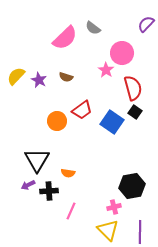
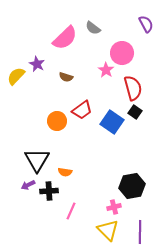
purple semicircle: rotated 108 degrees clockwise
purple star: moved 2 px left, 16 px up
orange semicircle: moved 3 px left, 1 px up
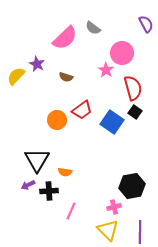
orange circle: moved 1 px up
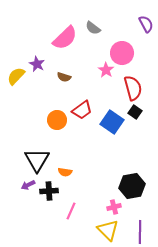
brown semicircle: moved 2 px left
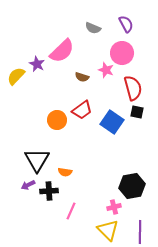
purple semicircle: moved 20 px left
gray semicircle: rotated 14 degrees counterclockwise
pink semicircle: moved 3 px left, 13 px down
pink star: rotated 14 degrees counterclockwise
brown semicircle: moved 18 px right
black square: moved 2 px right; rotated 24 degrees counterclockwise
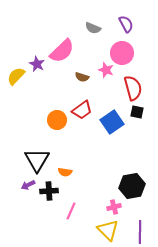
blue square: rotated 20 degrees clockwise
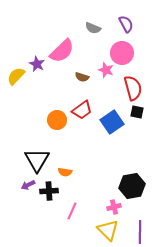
pink line: moved 1 px right
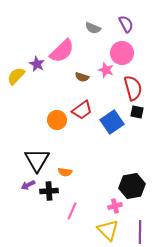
pink cross: moved 1 px right, 1 px up
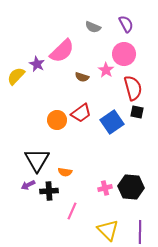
gray semicircle: moved 1 px up
pink circle: moved 2 px right, 1 px down
pink star: rotated 14 degrees clockwise
red trapezoid: moved 1 px left, 3 px down
black hexagon: moved 1 px left, 1 px down; rotated 15 degrees clockwise
pink cross: moved 10 px left, 18 px up
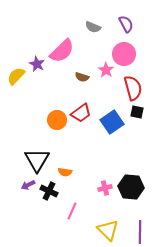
black cross: rotated 30 degrees clockwise
